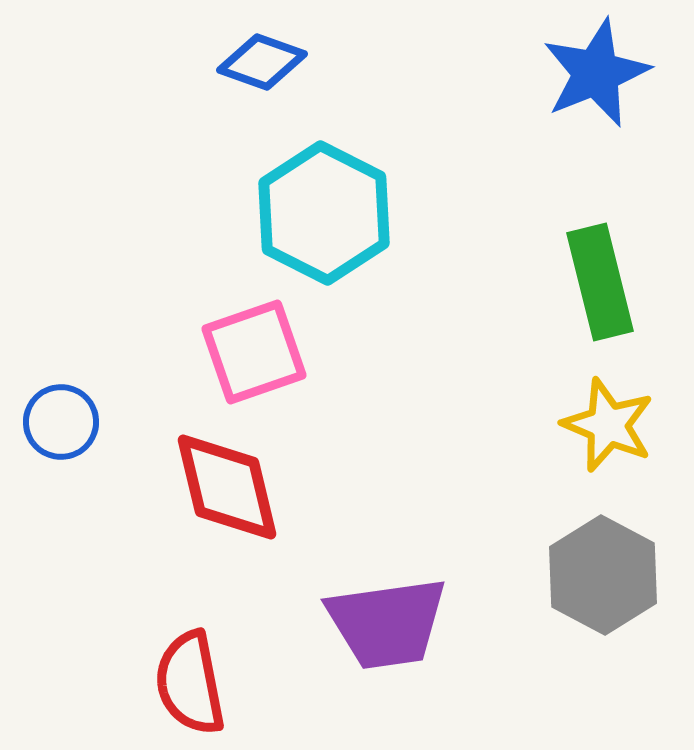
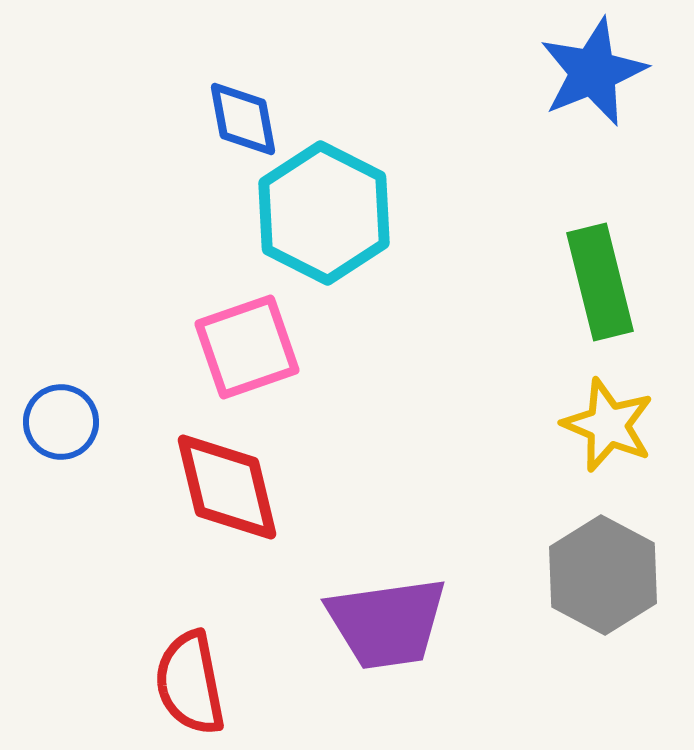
blue diamond: moved 19 px left, 57 px down; rotated 60 degrees clockwise
blue star: moved 3 px left, 1 px up
pink square: moved 7 px left, 5 px up
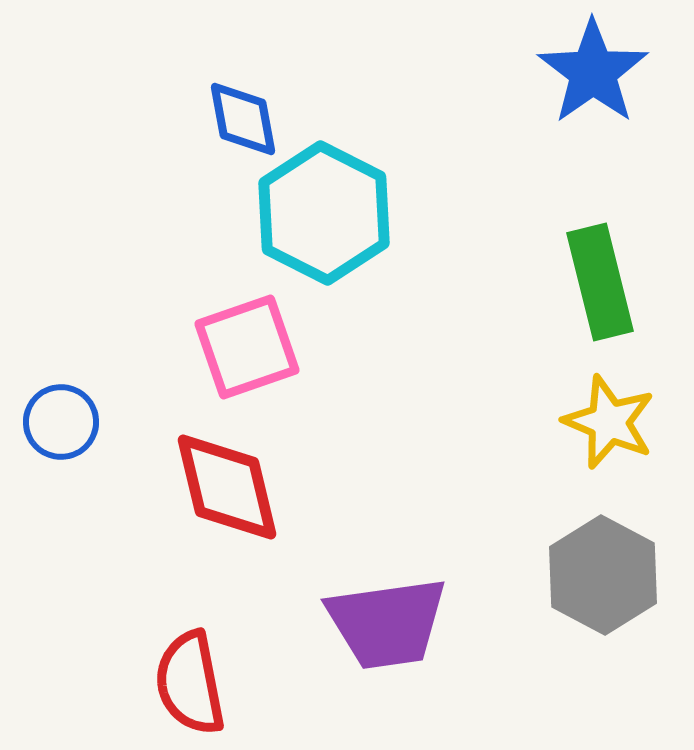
blue star: rotated 13 degrees counterclockwise
yellow star: moved 1 px right, 3 px up
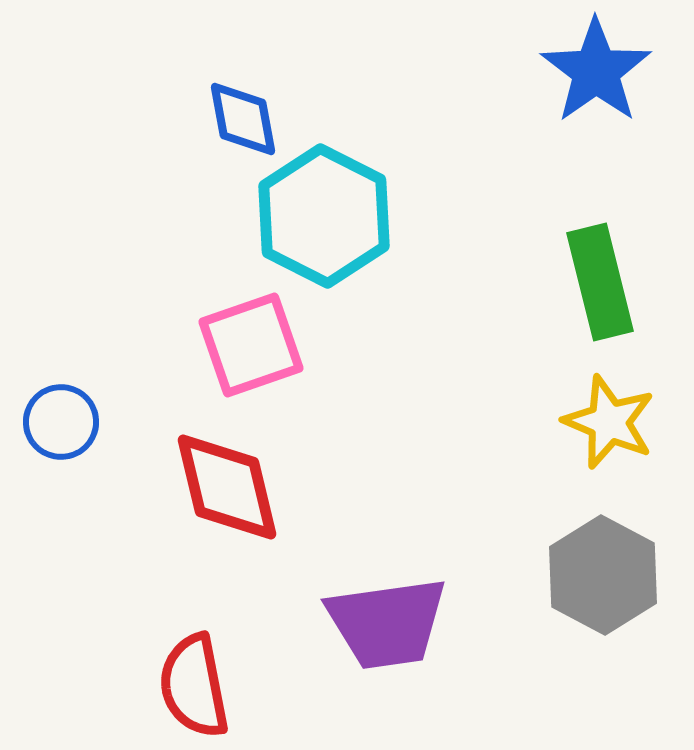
blue star: moved 3 px right, 1 px up
cyan hexagon: moved 3 px down
pink square: moved 4 px right, 2 px up
red semicircle: moved 4 px right, 3 px down
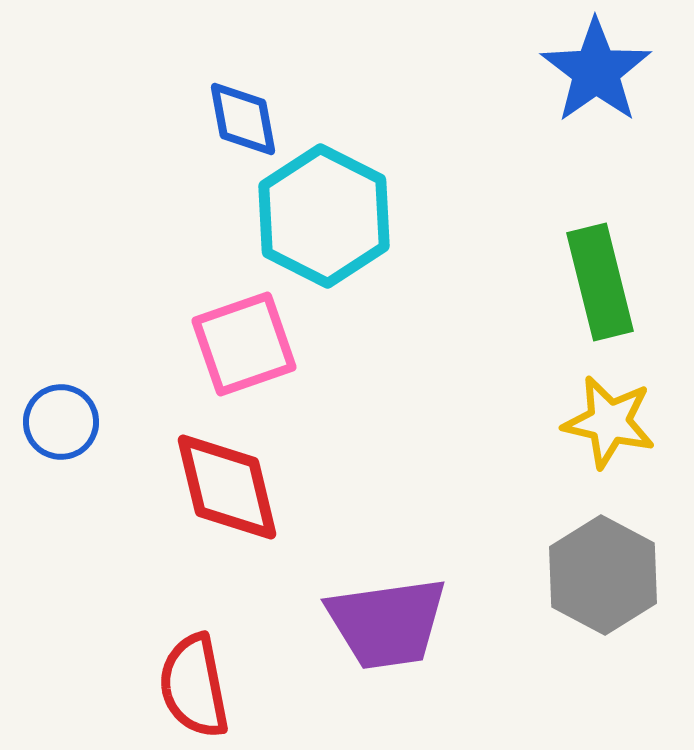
pink square: moved 7 px left, 1 px up
yellow star: rotated 10 degrees counterclockwise
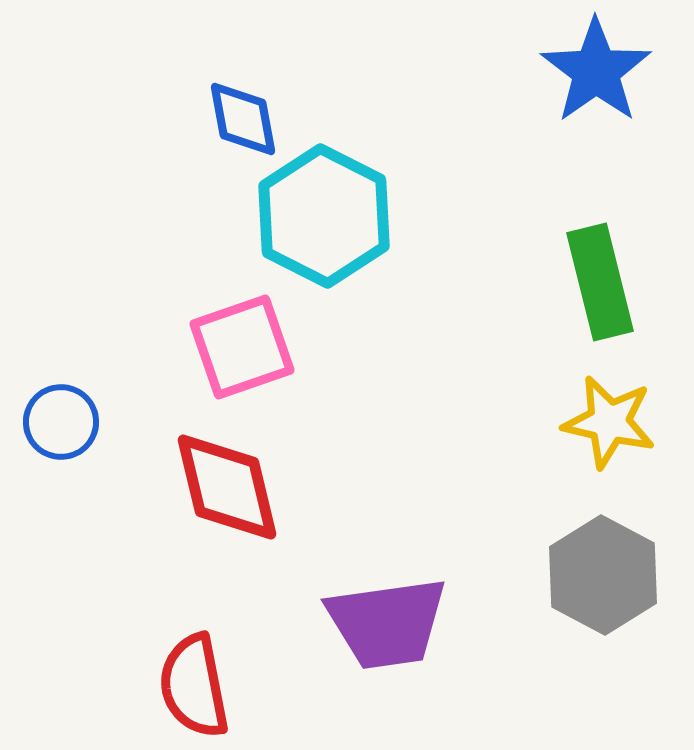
pink square: moved 2 px left, 3 px down
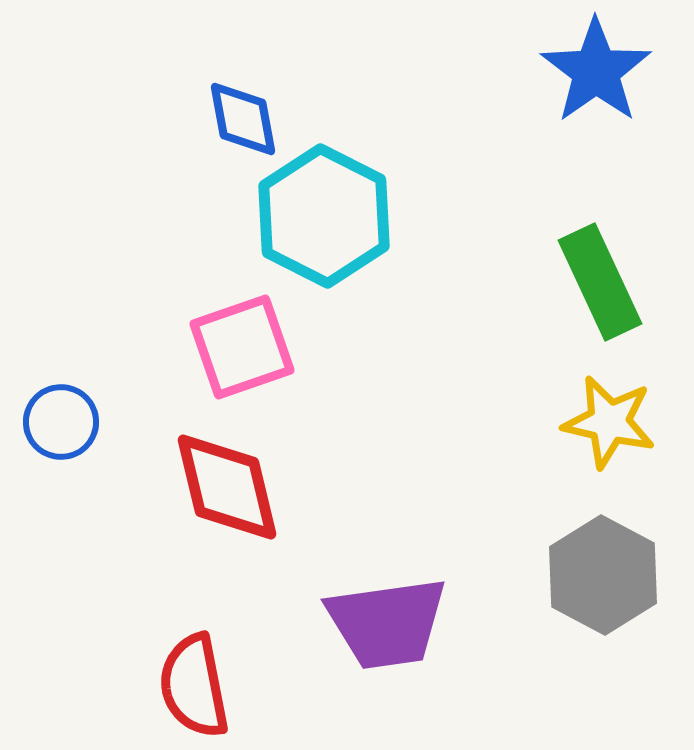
green rectangle: rotated 11 degrees counterclockwise
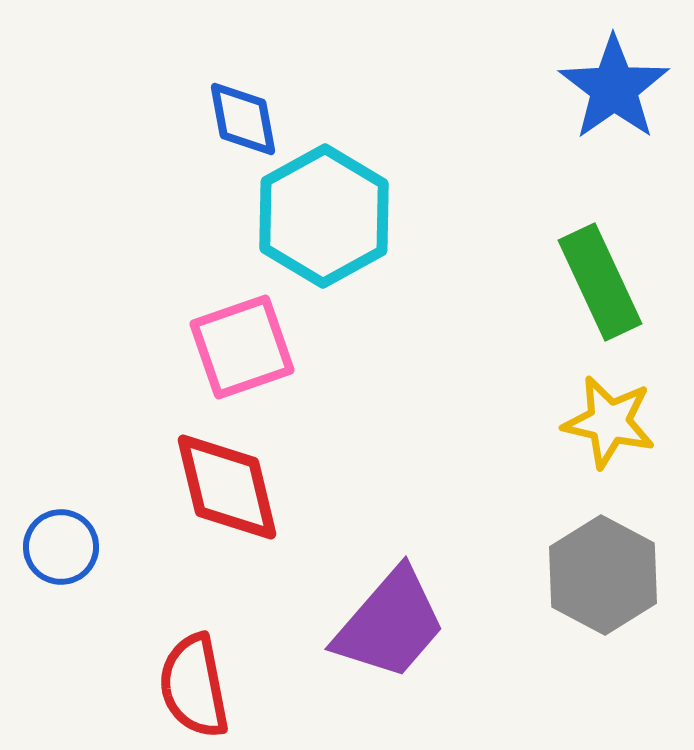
blue star: moved 18 px right, 17 px down
cyan hexagon: rotated 4 degrees clockwise
blue circle: moved 125 px down
purple trapezoid: moved 3 px right, 1 px down; rotated 41 degrees counterclockwise
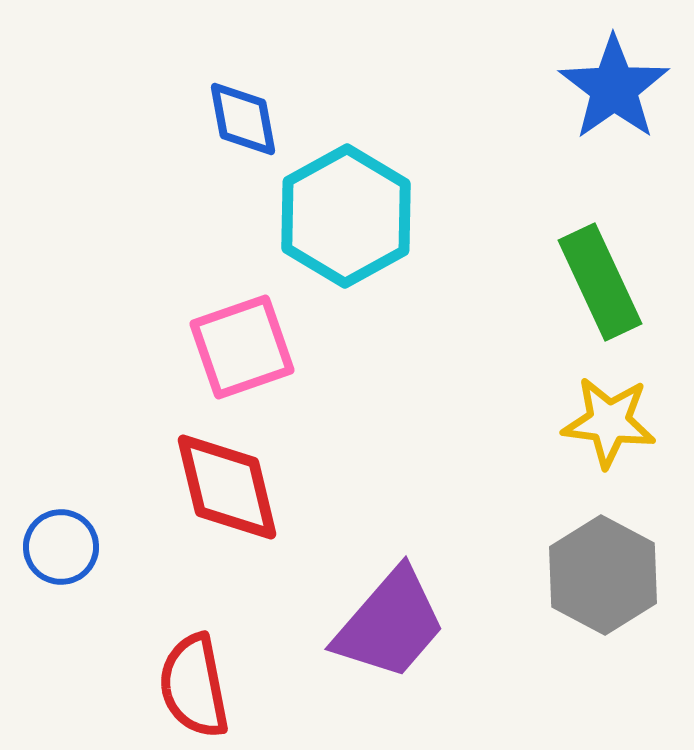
cyan hexagon: moved 22 px right
yellow star: rotated 6 degrees counterclockwise
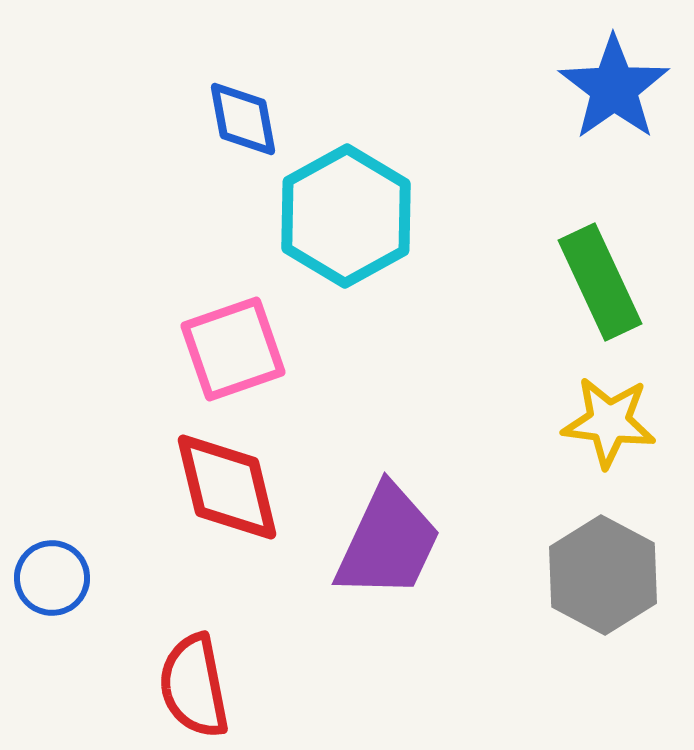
pink square: moved 9 px left, 2 px down
blue circle: moved 9 px left, 31 px down
purple trapezoid: moved 2 px left, 82 px up; rotated 16 degrees counterclockwise
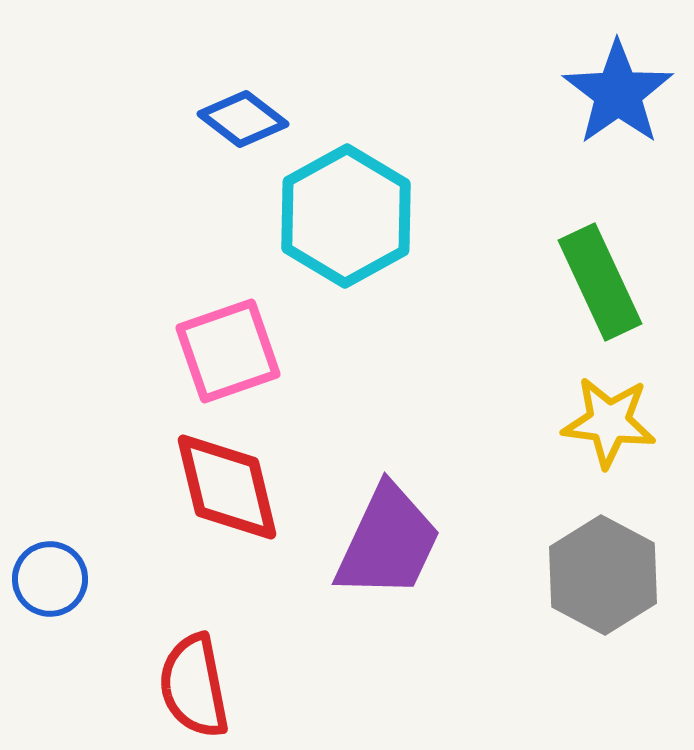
blue star: moved 4 px right, 5 px down
blue diamond: rotated 42 degrees counterclockwise
pink square: moved 5 px left, 2 px down
blue circle: moved 2 px left, 1 px down
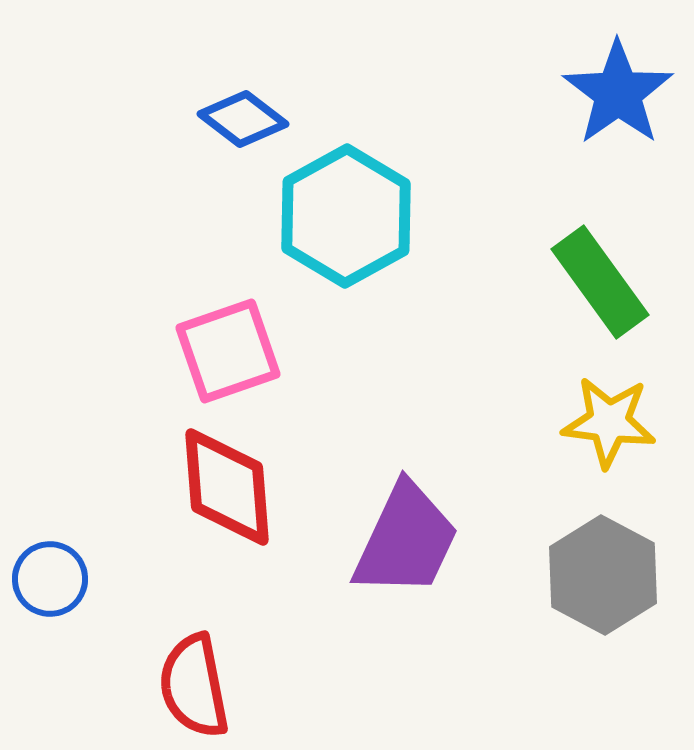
green rectangle: rotated 11 degrees counterclockwise
red diamond: rotated 9 degrees clockwise
purple trapezoid: moved 18 px right, 2 px up
